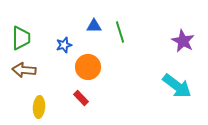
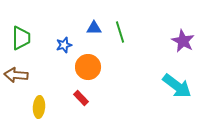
blue triangle: moved 2 px down
brown arrow: moved 8 px left, 5 px down
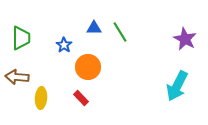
green line: rotated 15 degrees counterclockwise
purple star: moved 2 px right, 2 px up
blue star: rotated 21 degrees counterclockwise
brown arrow: moved 1 px right, 2 px down
cyan arrow: rotated 80 degrees clockwise
yellow ellipse: moved 2 px right, 9 px up
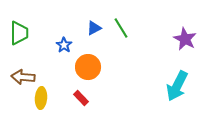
blue triangle: rotated 28 degrees counterclockwise
green line: moved 1 px right, 4 px up
green trapezoid: moved 2 px left, 5 px up
brown arrow: moved 6 px right
